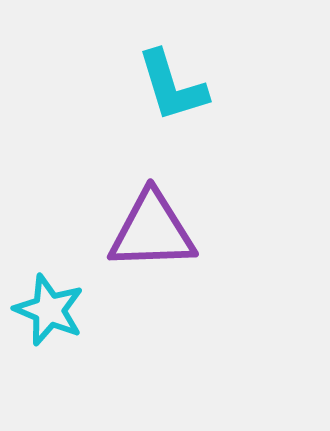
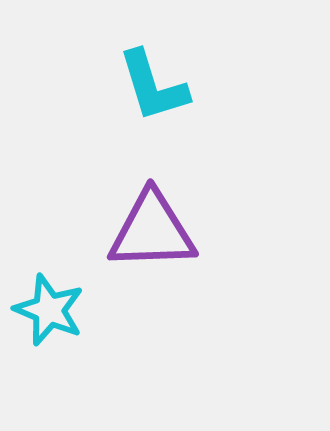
cyan L-shape: moved 19 px left
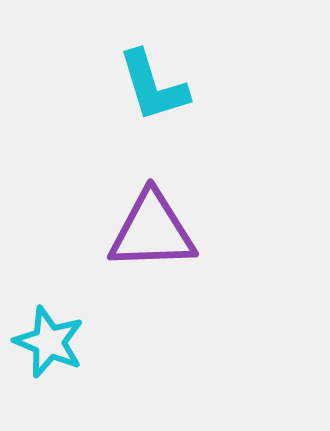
cyan star: moved 32 px down
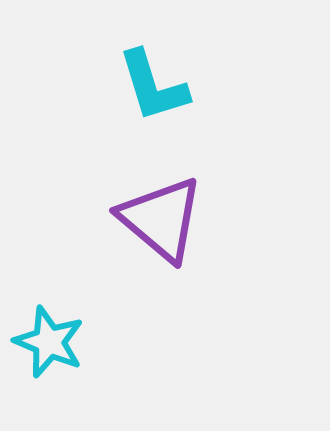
purple triangle: moved 9 px right, 12 px up; rotated 42 degrees clockwise
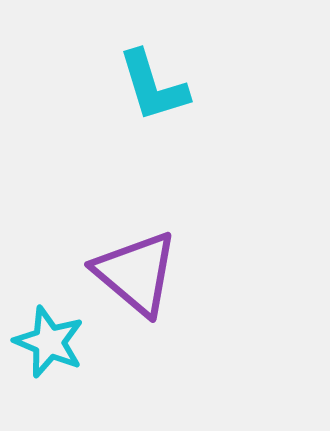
purple triangle: moved 25 px left, 54 px down
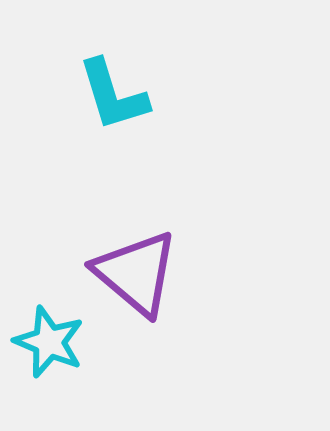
cyan L-shape: moved 40 px left, 9 px down
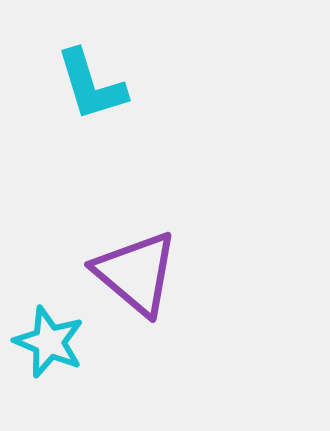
cyan L-shape: moved 22 px left, 10 px up
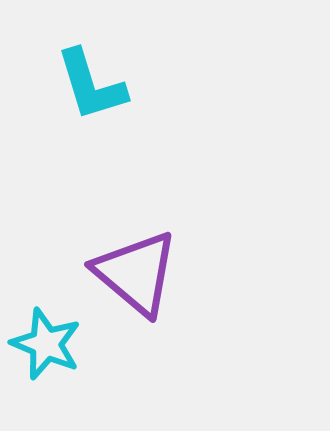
cyan star: moved 3 px left, 2 px down
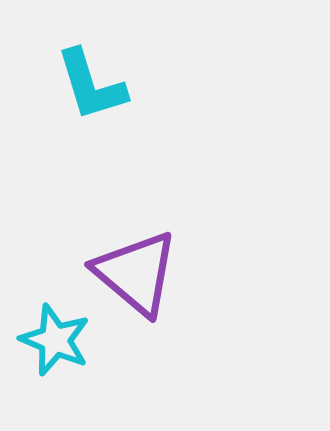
cyan star: moved 9 px right, 4 px up
